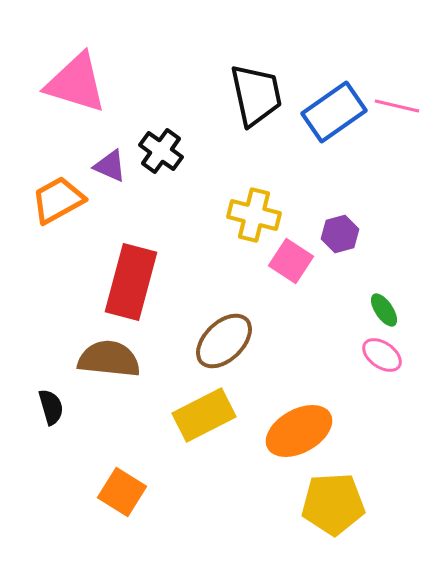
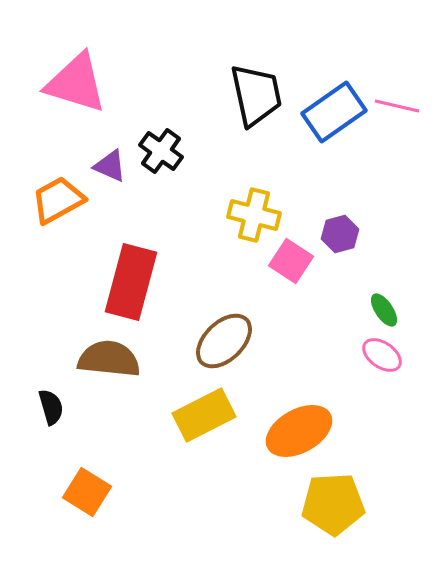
orange square: moved 35 px left
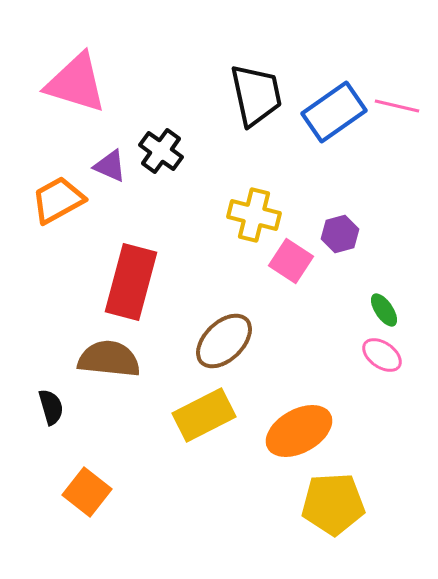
orange square: rotated 6 degrees clockwise
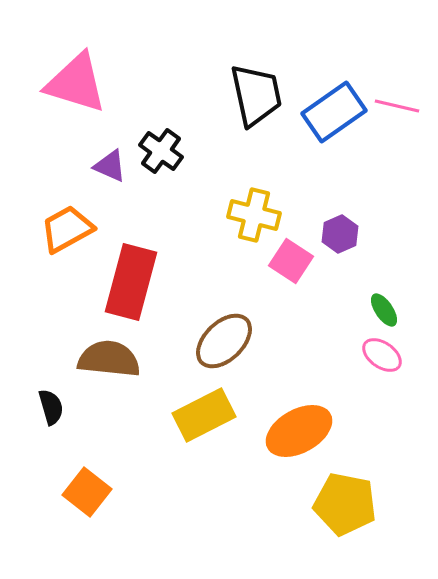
orange trapezoid: moved 9 px right, 29 px down
purple hexagon: rotated 9 degrees counterclockwise
yellow pentagon: moved 12 px right; rotated 14 degrees clockwise
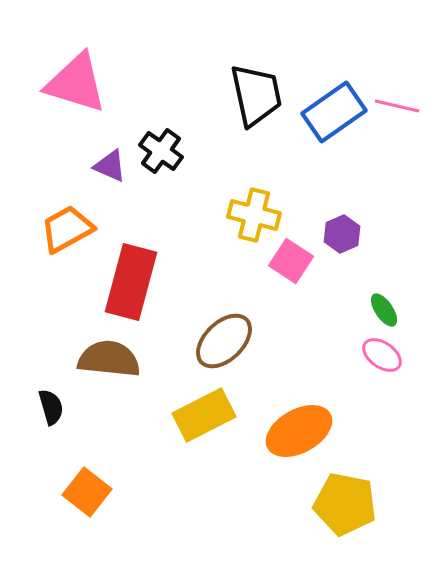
purple hexagon: moved 2 px right
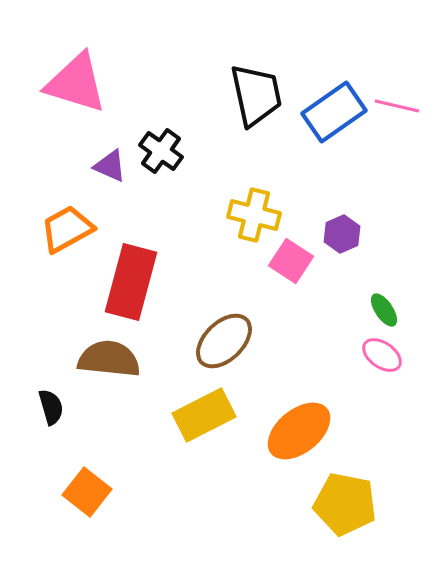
orange ellipse: rotated 10 degrees counterclockwise
